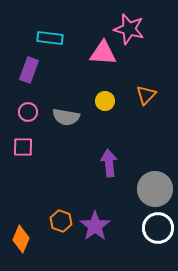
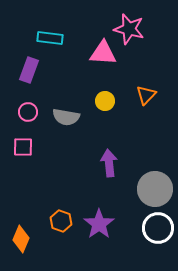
purple star: moved 4 px right, 2 px up
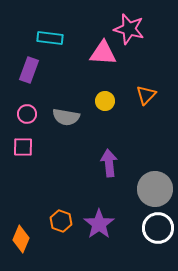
pink circle: moved 1 px left, 2 px down
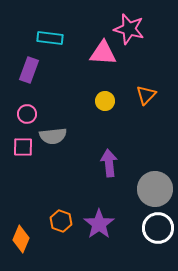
gray semicircle: moved 13 px left, 19 px down; rotated 16 degrees counterclockwise
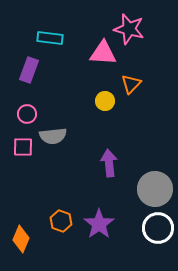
orange triangle: moved 15 px left, 11 px up
